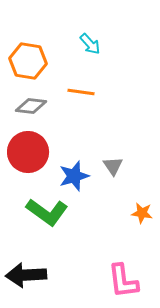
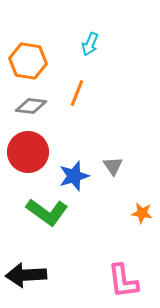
cyan arrow: rotated 65 degrees clockwise
orange line: moved 4 px left, 1 px down; rotated 76 degrees counterclockwise
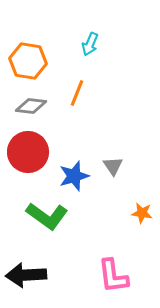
green L-shape: moved 4 px down
pink L-shape: moved 10 px left, 5 px up
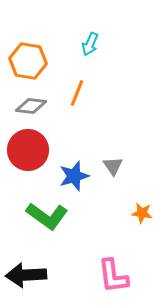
red circle: moved 2 px up
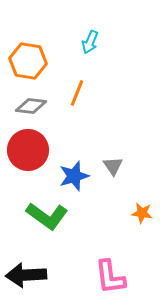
cyan arrow: moved 2 px up
pink L-shape: moved 3 px left, 1 px down
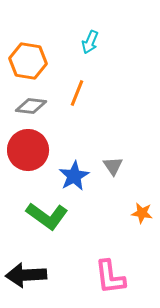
blue star: rotated 12 degrees counterclockwise
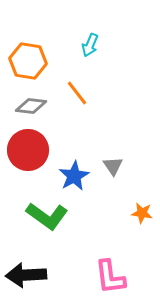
cyan arrow: moved 3 px down
orange line: rotated 60 degrees counterclockwise
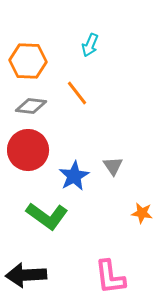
orange hexagon: rotated 6 degrees counterclockwise
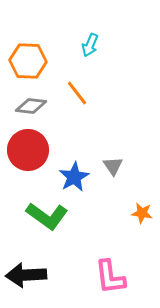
blue star: moved 1 px down
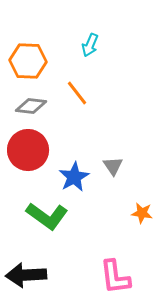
pink L-shape: moved 5 px right
